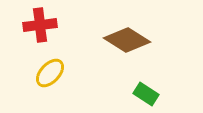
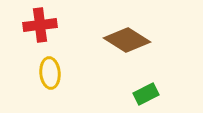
yellow ellipse: rotated 48 degrees counterclockwise
green rectangle: rotated 60 degrees counterclockwise
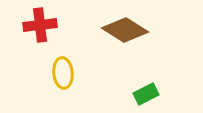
brown diamond: moved 2 px left, 10 px up
yellow ellipse: moved 13 px right
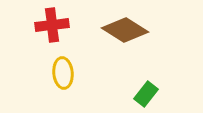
red cross: moved 12 px right
green rectangle: rotated 25 degrees counterclockwise
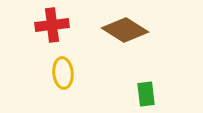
green rectangle: rotated 45 degrees counterclockwise
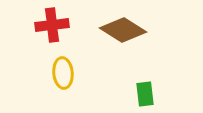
brown diamond: moved 2 px left
green rectangle: moved 1 px left
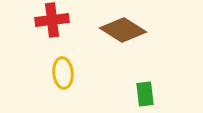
red cross: moved 5 px up
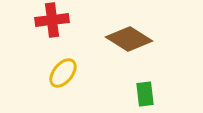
brown diamond: moved 6 px right, 9 px down
yellow ellipse: rotated 44 degrees clockwise
